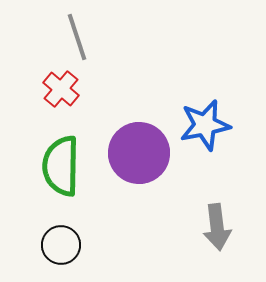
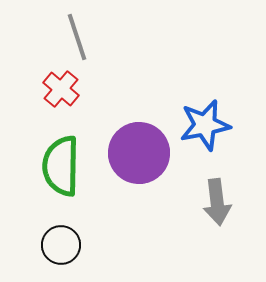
gray arrow: moved 25 px up
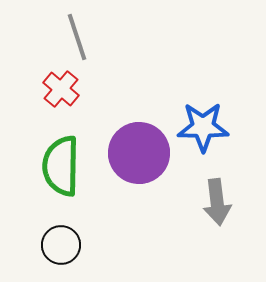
blue star: moved 2 px left, 2 px down; rotated 12 degrees clockwise
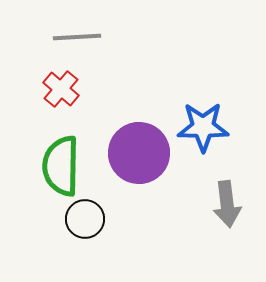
gray line: rotated 75 degrees counterclockwise
gray arrow: moved 10 px right, 2 px down
black circle: moved 24 px right, 26 px up
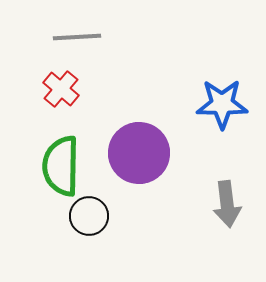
blue star: moved 19 px right, 23 px up
black circle: moved 4 px right, 3 px up
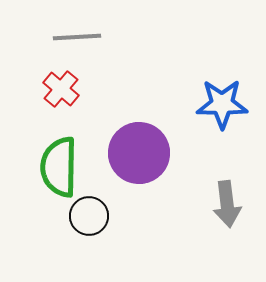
green semicircle: moved 2 px left, 1 px down
